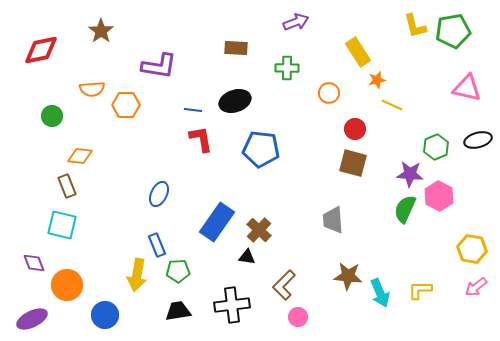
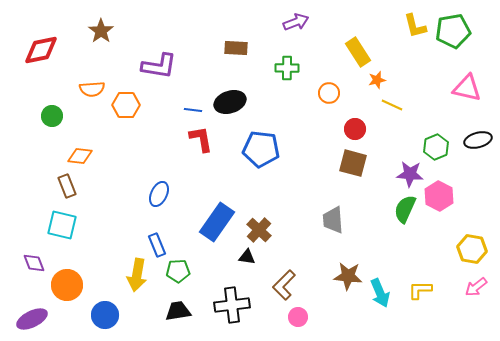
black ellipse at (235, 101): moved 5 px left, 1 px down
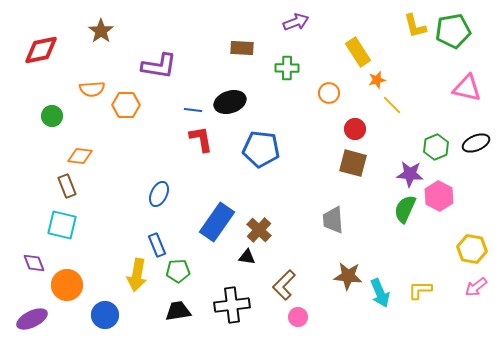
brown rectangle at (236, 48): moved 6 px right
yellow line at (392, 105): rotated 20 degrees clockwise
black ellipse at (478, 140): moved 2 px left, 3 px down; rotated 8 degrees counterclockwise
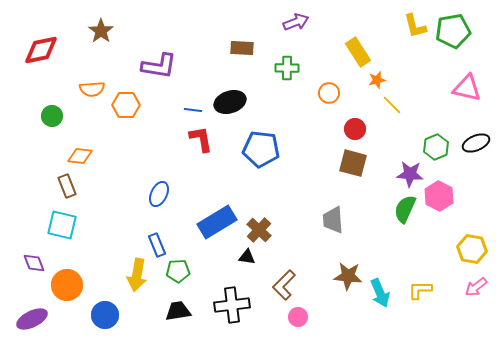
blue rectangle at (217, 222): rotated 24 degrees clockwise
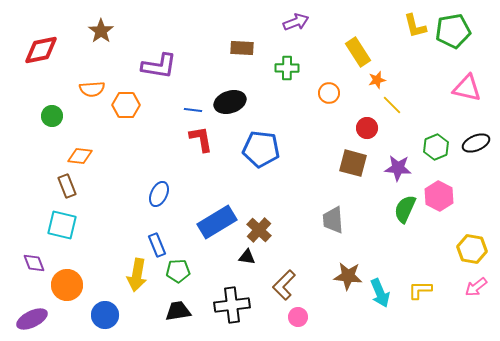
red circle at (355, 129): moved 12 px right, 1 px up
purple star at (410, 174): moved 12 px left, 6 px up
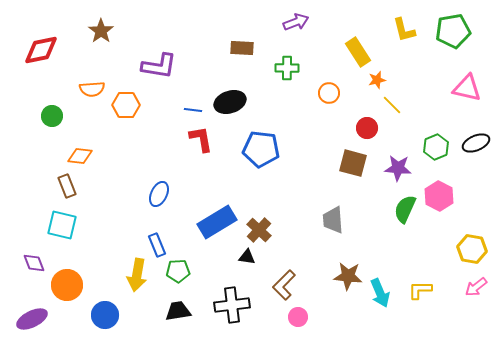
yellow L-shape at (415, 26): moved 11 px left, 4 px down
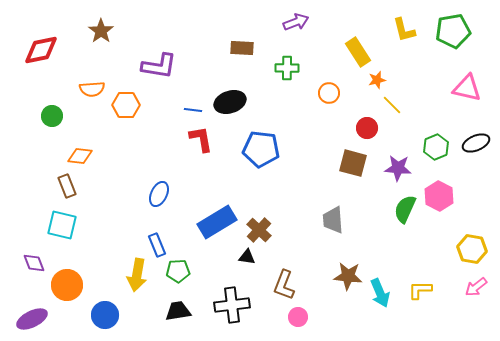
brown L-shape at (284, 285): rotated 24 degrees counterclockwise
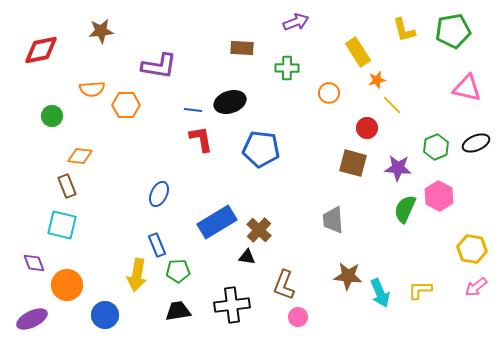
brown star at (101, 31): rotated 30 degrees clockwise
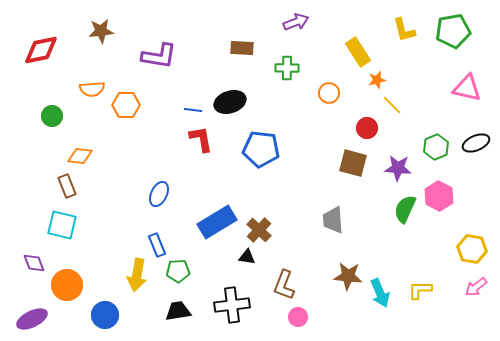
purple L-shape at (159, 66): moved 10 px up
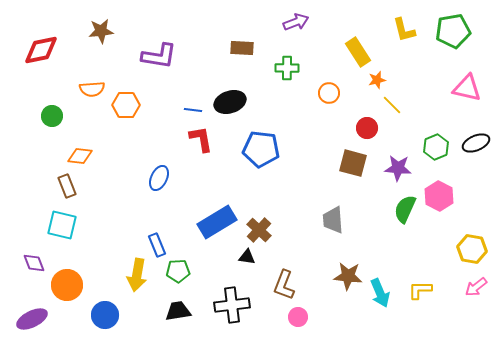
blue ellipse at (159, 194): moved 16 px up
